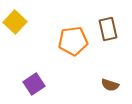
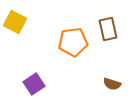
yellow square: rotated 15 degrees counterclockwise
orange pentagon: moved 1 px down
brown semicircle: moved 2 px right, 1 px up
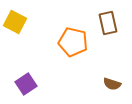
brown rectangle: moved 6 px up
orange pentagon: rotated 20 degrees clockwise
purple square: moved 8 px left
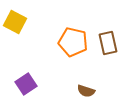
brown rectangle: moved 20 px down
brown semicircle: moved 26 px left, 7 px down
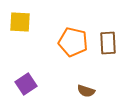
yellow square: moved 5 px right; rotated 25 degrees counterclockwise
brown rectangle: rotated 10 degrees clockwise
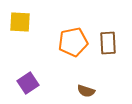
orange pentagon: rotated 24 degrees counterclockwise
purple square: moved 2 px right, 1 px up
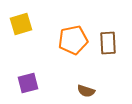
yellow square: moved 1 px right, 2 px down; rotated 20 degrees counterclockwise
orange pentagon: moved 2 px up
purple square: rotated 20 degrees clockwise
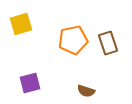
brown rectangle: rotated 15 degrees counterclockwise
purple square: moved 2 px right
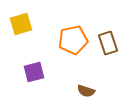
purple square: moved 4 px right, 11 px up
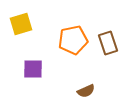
purple square: moved 1 px left, 3 px up; rotated 15 degrees clockwise
brown semicircle: rotated 42 degrees counterclockwise
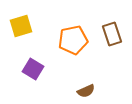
yellow square: moved 2 px down
brown rectangle: moved 4 px right, 9 px up
purple square: rotated 30 degrees clockwise
